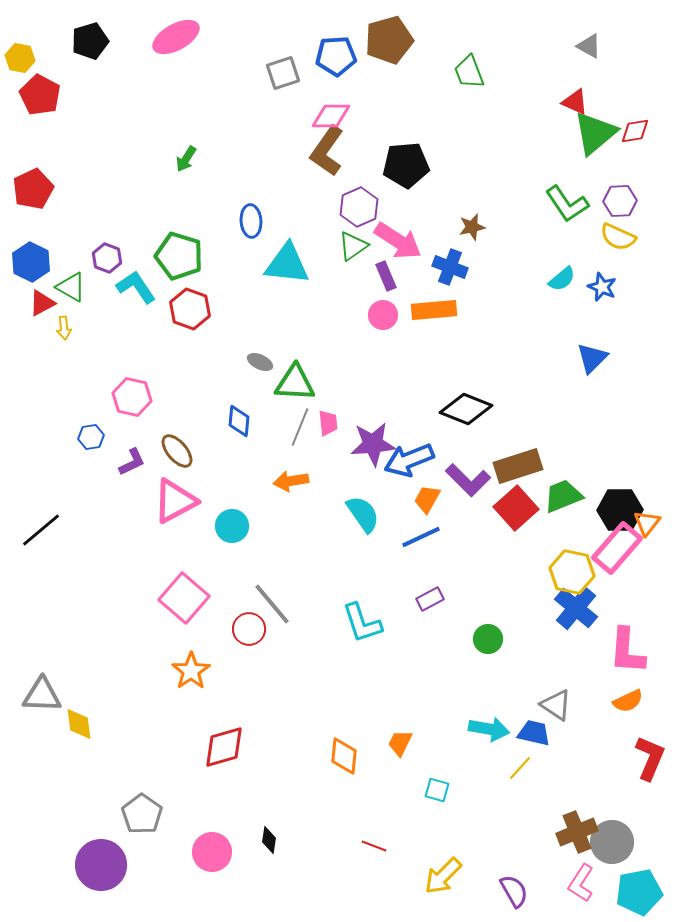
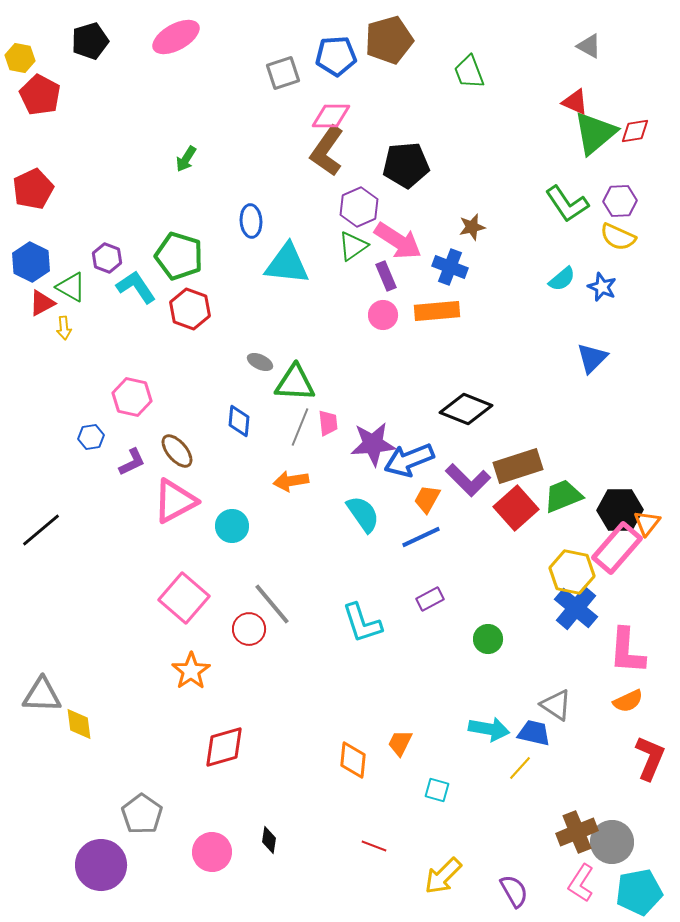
orange rectangle at (434, 310): moved 3 px right, 1 px down
orange diamond at (344, 756): moved 9 px right, 4 px down
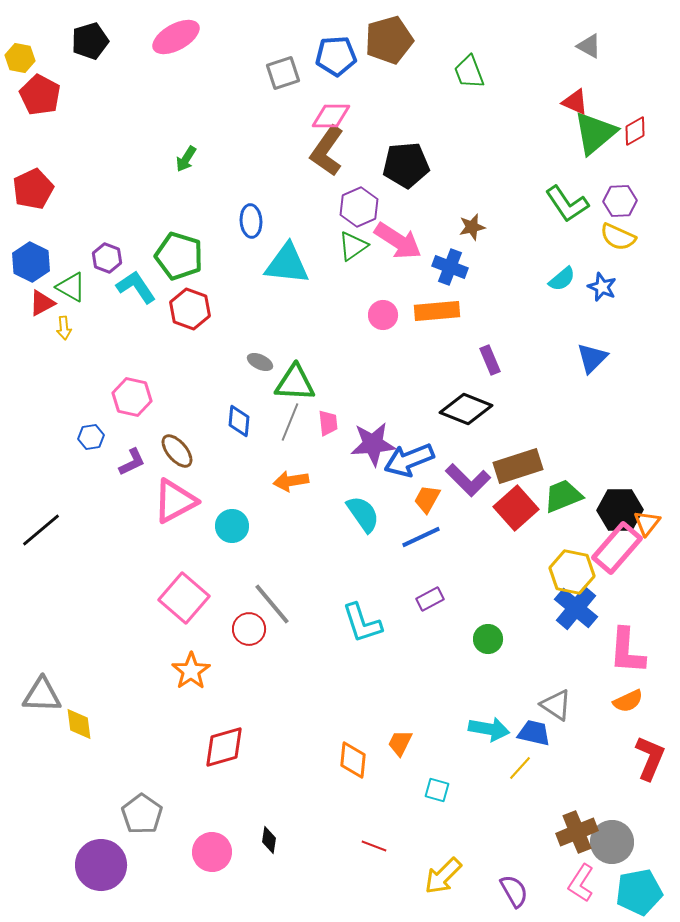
red diamond at (635, 131): rotated 20 degrees counterclockwise
purple rectangle at (386, 276): moved 104 px right, 84 px down
gray line at (300, 427): moved 10 px left, 5 px up
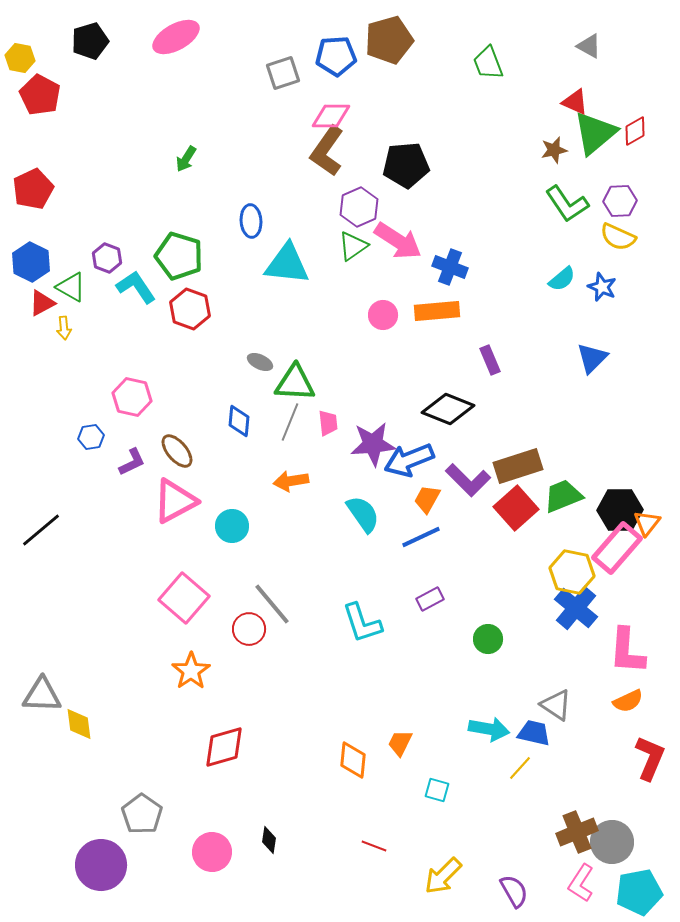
green trapezoid at (469, 72): moved 19 px right, 9 px up
brown star at (472, 227): moved 82 px right, 77 px up
black diamond at (466, 409): moved 18 px left
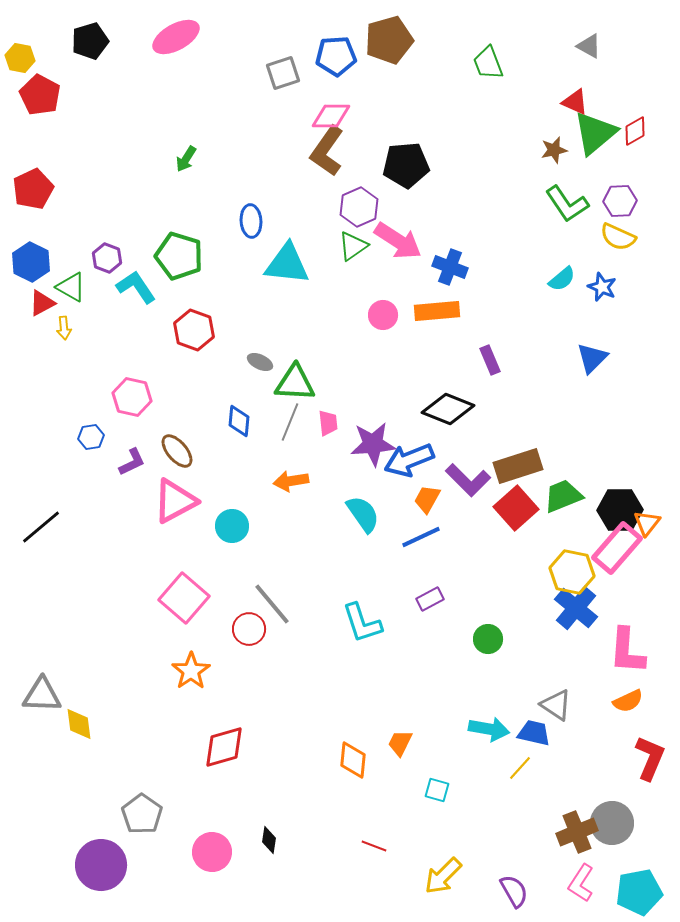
red hexagon at (190, 309): moved 4 px right, 21 px down
black line at (41, 530): moved 3 px up
gray circle at (612, 842): moved 19 px up
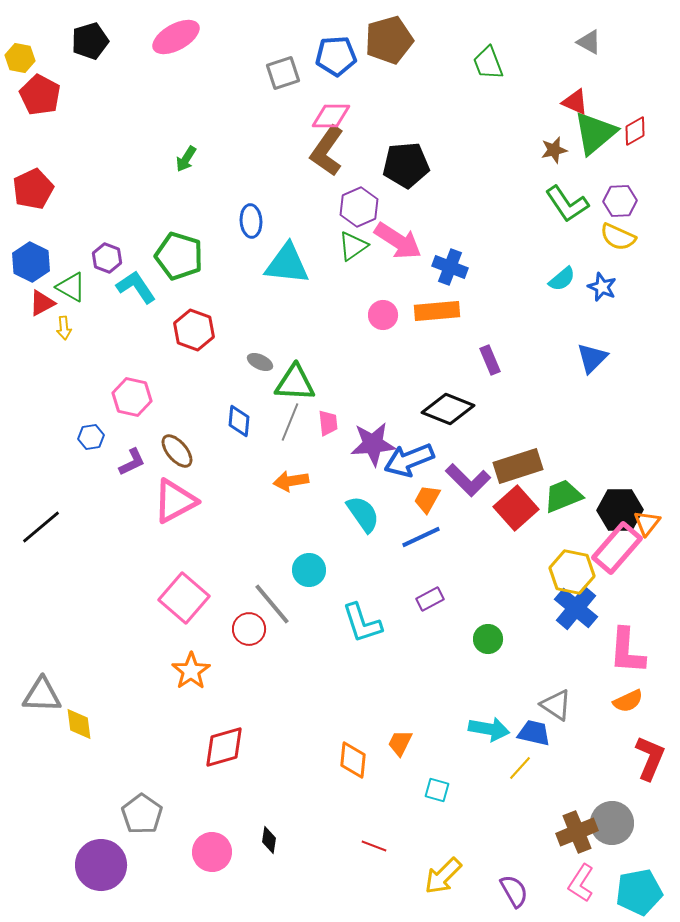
gray triangle at (589, 46): moved 4 px up
cyan circle at (232, 526): moved 77 px right, 44 px down
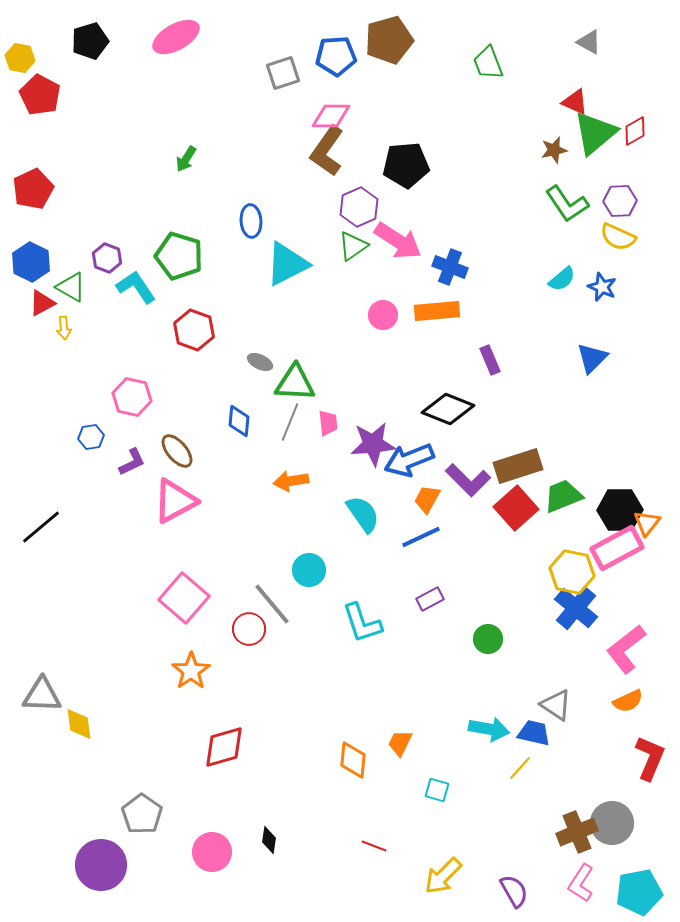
cyan triangle at (287, 264): rotated 33 degrees counterclockwise
pink rectangle at (617, 548): rotated 21 degrees clockwise
pink L-shape at (627, 651): moved 1 px left, 2 px up; rotated 48 degrees clockwise
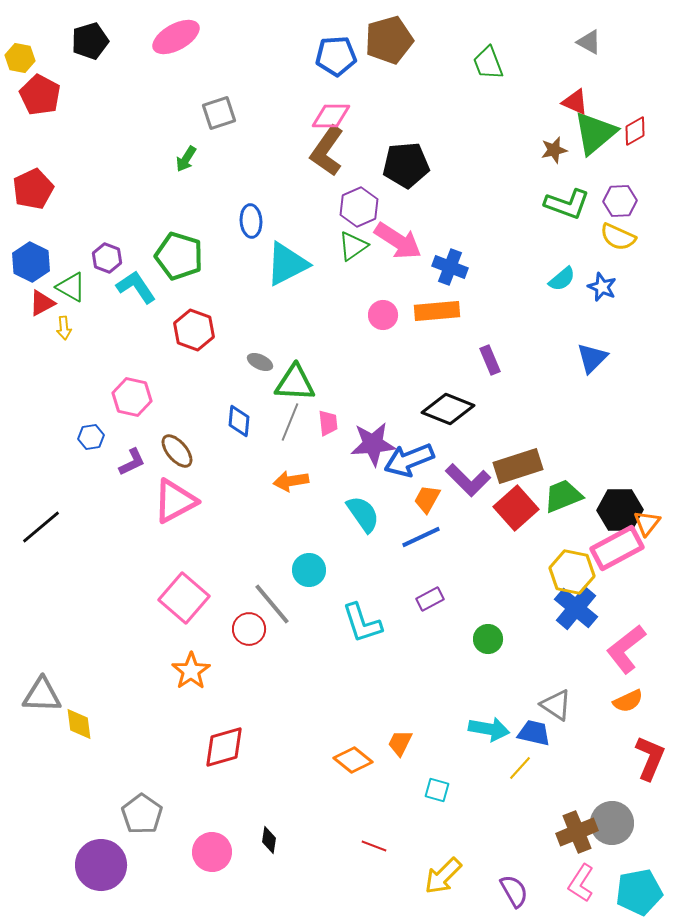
gray square at (283, 73): moved 64 px left, 40 px down
green L-shape at (567, 204): rotated 36 degrees counterclockwise
orange diamond at (353, 760): rotated 57 degrees counterclockwise
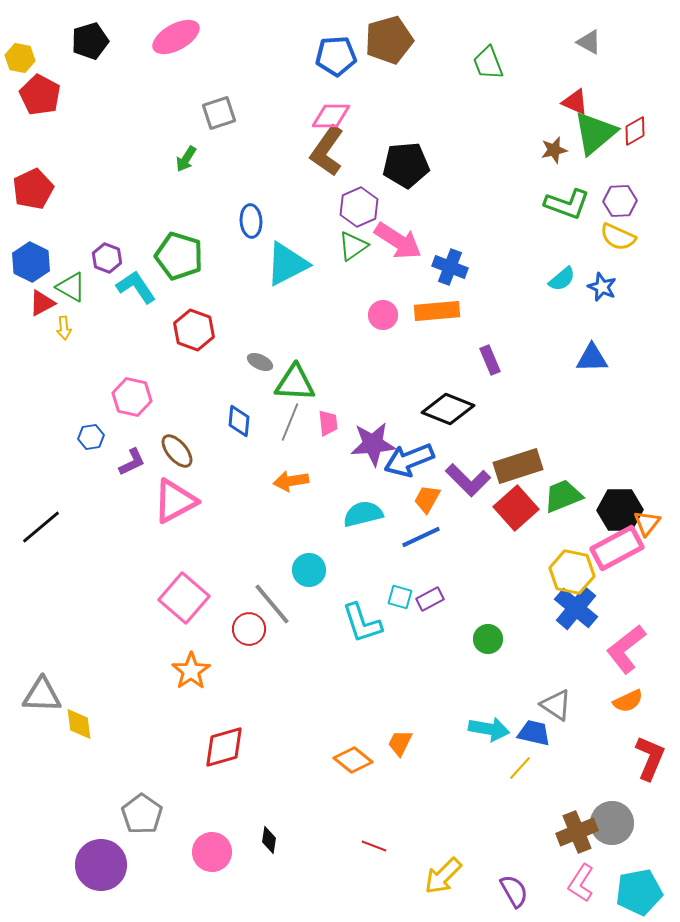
blue triangle at (592, 358): rotated 44 degrees clockwise
cyan semicircle at (363, 514): rotated 69 degrees counterclockwise
cyan square at (437, 790): moved 37 px left, 193 px up
